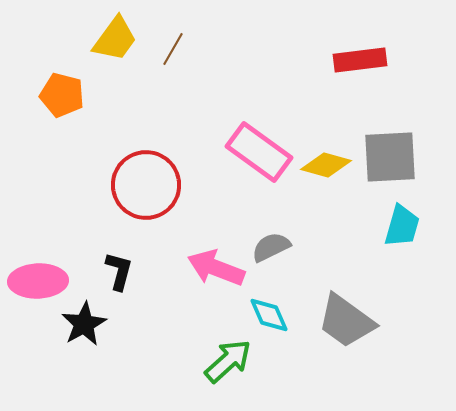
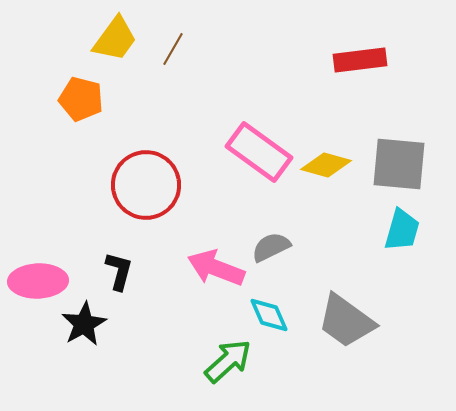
orange pentagon: moved 19 px right, 4 px down
gray square: moved 9 px right, 7 px down; rotated 8 degrees clockwise
cyan trapezoid: moved 4 px down
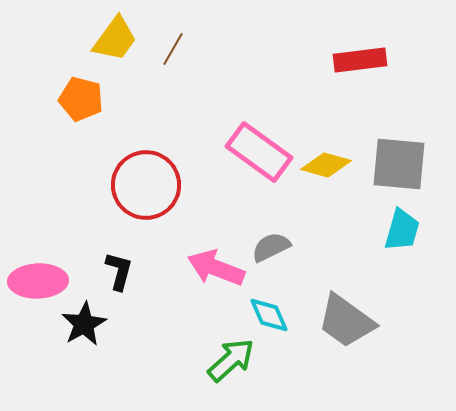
green arrow: moved 3 px right, 1 px up
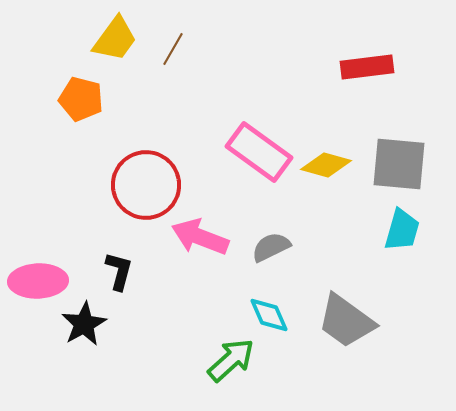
red rectangle: moved 7 px right, 7 px down
pink arrow: moved 16 px left, 31 px up
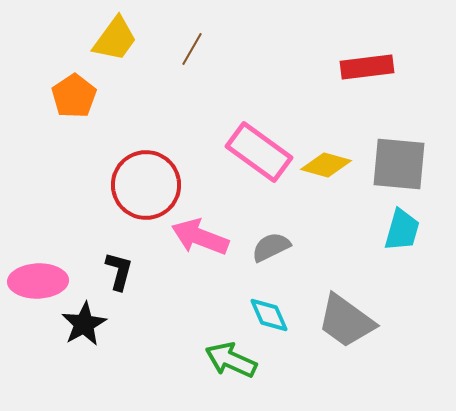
brown line: moved 19 px right
orange pentagon: moved 7 px left, 3 px up; rotated 24 degrees clockwise
green arrow: rotated 114 degrees counterclockwise
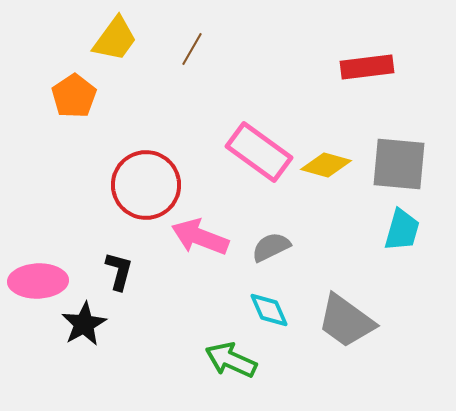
cyan diamond: moved 5 px up
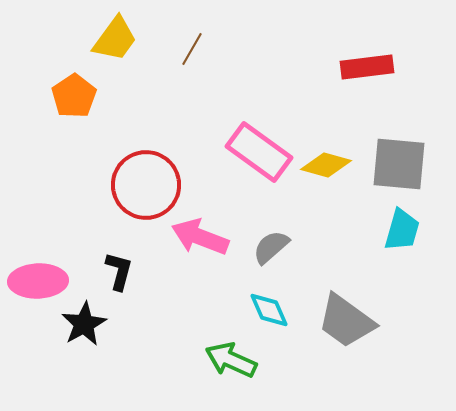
gray semicircle: rotated 15 degrees counterclockwise
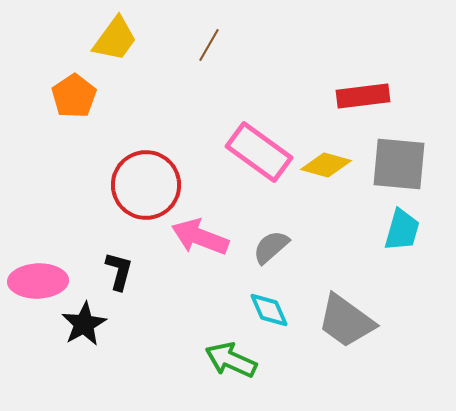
brown line: moved 17 px right, 4 px up
red rectangle: moved 4 px left, 29 px down
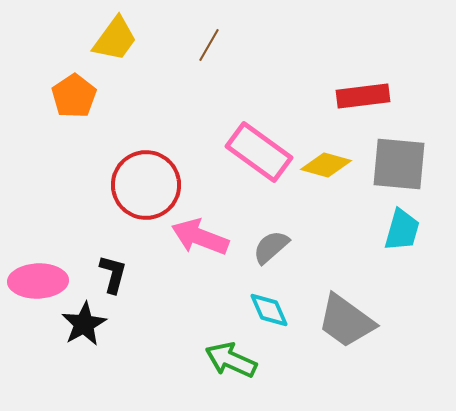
black L-shape: moved 6 px left, 3 px down
